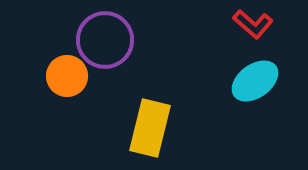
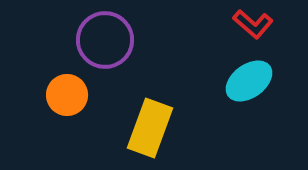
orange circle: moved 19 px down
cyan ellipse: moved 6 px left
yellow rectangle: rotated 6 degrees clockwise
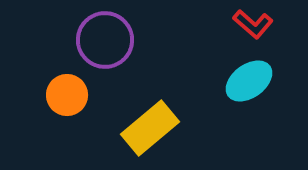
yellow rectangle: rotated 30 degrees clockwise
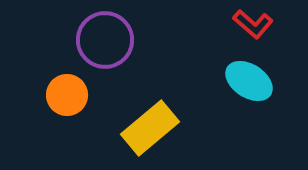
cyan ellipse: rotated 69 degrees clockwise
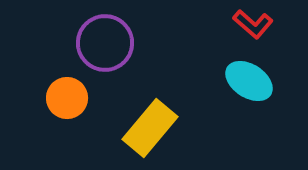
purple circle: moved 3 px down
orange circle: moved 3 px down
yellow rectangle: rotated 10 degrees counterclockwise
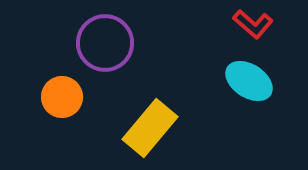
orange circle: moved 5 px left, 1 px up
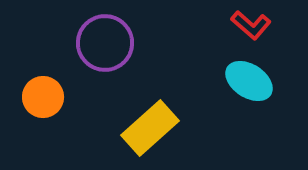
red L-shape: moved 2 px left, 1 px down
orange circle: moved 19 px left
yellow rectangle: rotated 8 degrees clockwise
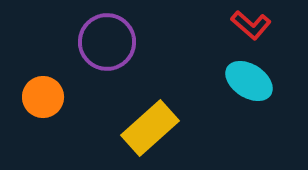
purple circle: moved 2 px right, 1 px up
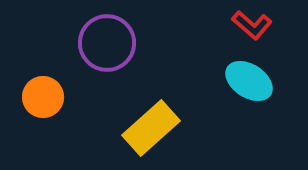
red L-shape: moved 1 px right
purple circle: moved 1 px down
yellow rectangle: moved 1 px right
